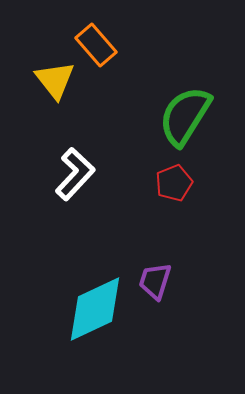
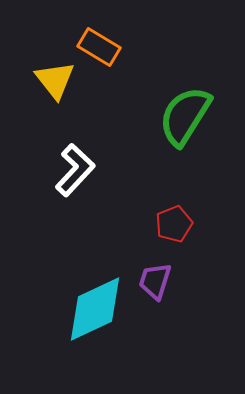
orange rectangle: moved 3 px right, 2 px down; rotated 18 degrees counterclockwise
white L-shape: moved 4 px up
red pentagon: moved 41 px down
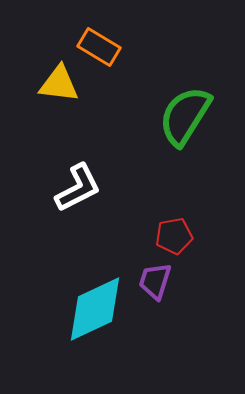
yellow triangle: moved 4 px right, 4 px down; rotated 45 degrees counterclockwise
white L-shape: moved 3 px right, 18 px down; rotated 20 degrees clockwise
red pentagon: moved 12 px down; rotated 12 degrees clockwise
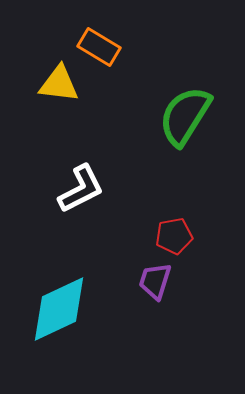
white L-shape: moved 3 px right, 1 px down
cyan diamond: moved 36 px left
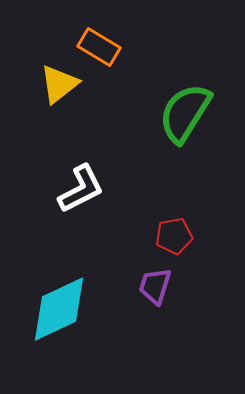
yellow triangle: rotated 45 degrees counterclockwise
green semicircle: moved 3 px up
purple trapezoid: moved 5 px down
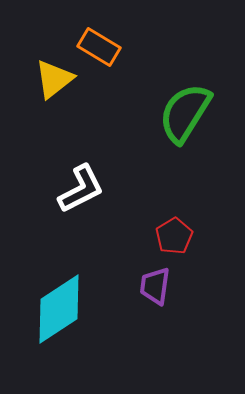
yellow triangle: moved 5 px left, 5 px up
red pentagon: rotated 21 degrees counterclockwise
purple trapezoid: rotated 9 degrees counterclockwise
cyan diamond: rotated 8 degrees counterclockwise
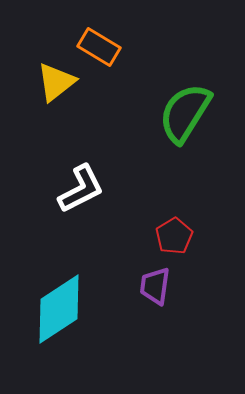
yellow triangle: moved 2 px right, 3 px down
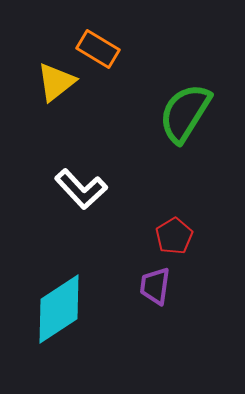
orange rectangle: moved 1 px left, 2 px down
white L-shape: rotated 74 degrees clockwise
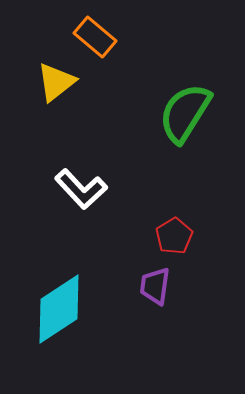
orange rectangle: moved 3 px left, 12 px up; rotated 9 degrees clockwise
